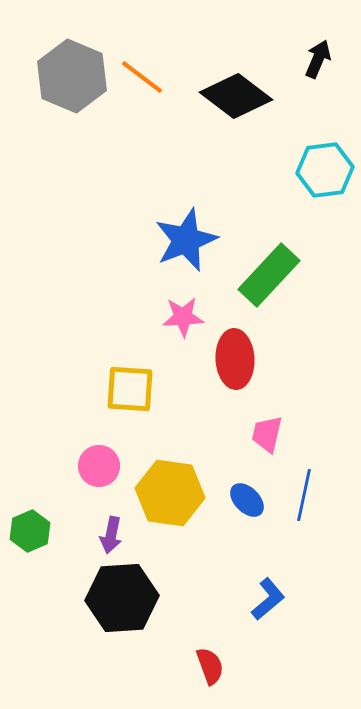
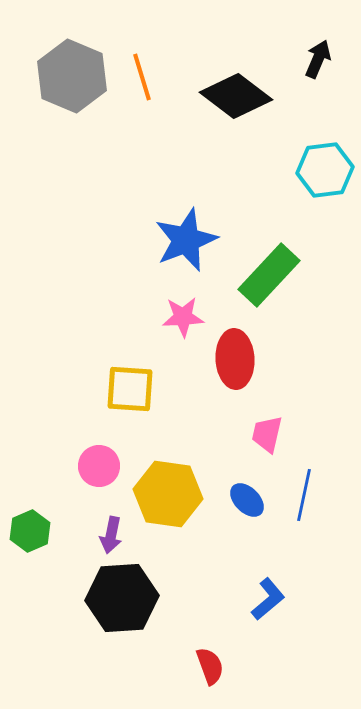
orange line: rotated 36 degrees clockwise
yellow hexagon: moved 2 px left, 1 px down
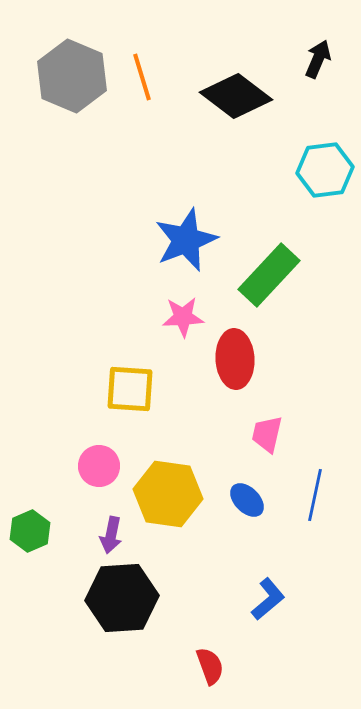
blue line: moved 11 px right
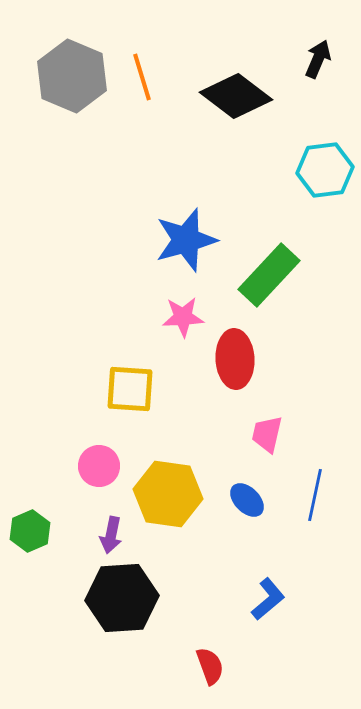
blue star: rotated 6 degrees clockwise
